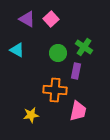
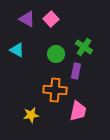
green circle: moved 2 px left, 1 px down
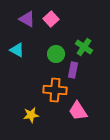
purple rectangle: moved 3 px left, 1 px up
pink trapezoid: rotated 135 degrees clockwise
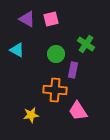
pink square: rotated 28 degrees clockwise
green cross: moved 2 px right, 3 px up
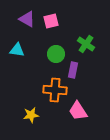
pink square: moved 2 px down
cyan triangle: rotated 21 degrees counterclockwise
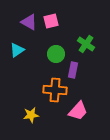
purple triangle: moved 2 px right, 3 px down
cyan triangle: rotated 42 degrees counterclockwise
pink trapezoid: rotated 105 degrees counterclockwise
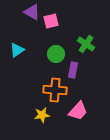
purple triangle: moved 3 px right, 10 px up
yellow star: moved 11 px right
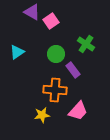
pink square: rotated 21 degrees counterclockwise
cyan triangle: moved 2 px down
purple rectangle: rotated 49 degrees counterclockwise
